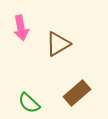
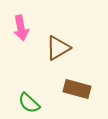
brown triangle: moved 4 px down
brown rectangle: moved 4 px up; rotated 56 degrees clockwise
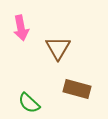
brown triangle: rotated 28 degrees counterclockwise
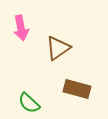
brown triangle: rotated 24 degrees clockwise
